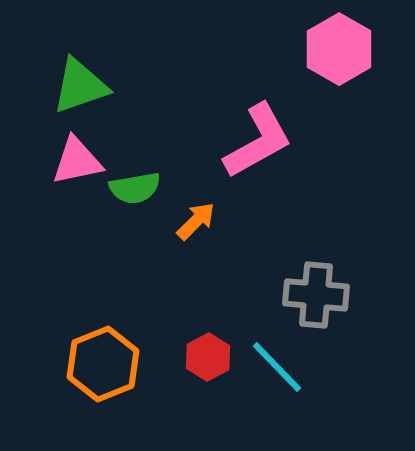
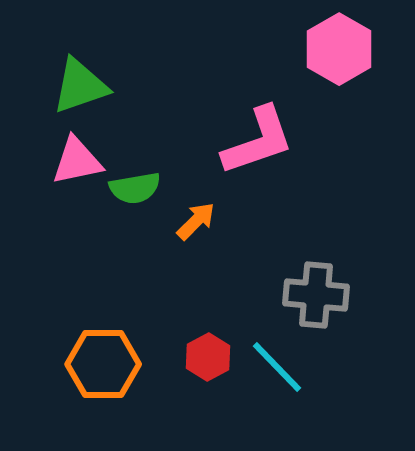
pink L-shape: rotated 10 degrees clockwise
orange hexagon: rotated 22 degrees clockwise
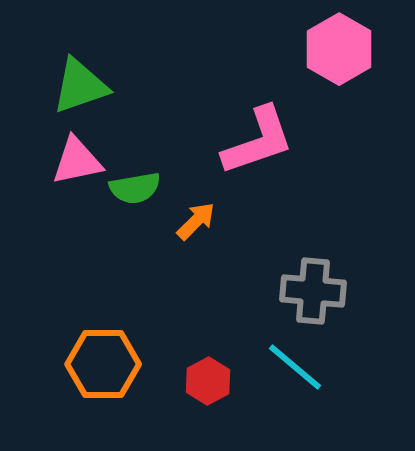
gray cross: moved 3 px left, 4 px up
red hexagon: moved 24 px down
cyan line: moved 18 px right; rotated 6 degrees counterclockwise
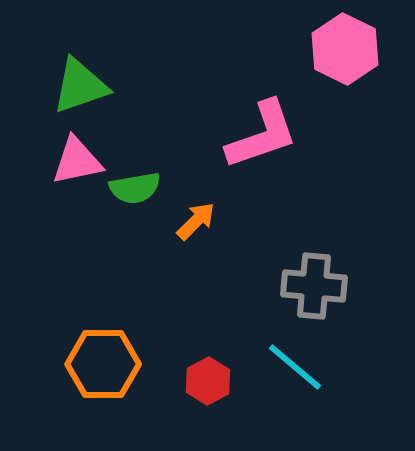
pink hexagon: moved 6 px right; rotated 4 degrees counterclockwise
pink L-shape: moved 4 px right, 6 px up
gray cross: moved 1 px right, 5 px up
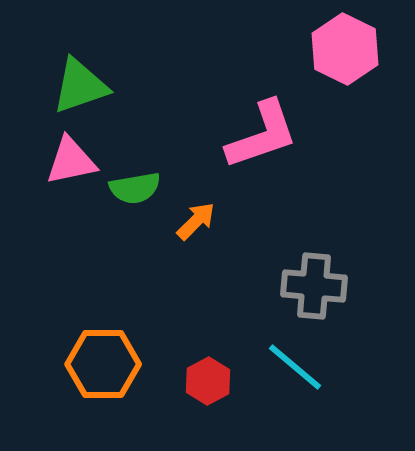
pink triangle: moved 6 px left
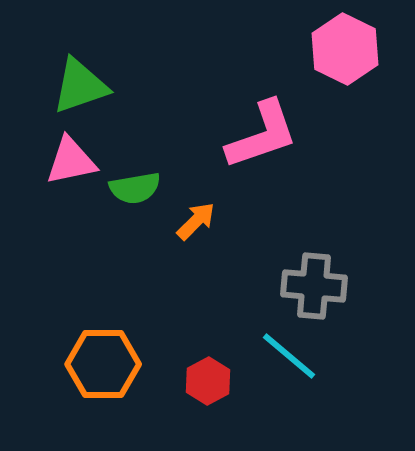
cyan line: moved 6 px left, 11 px up
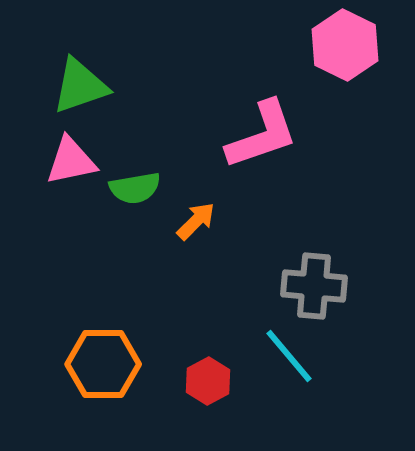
pink hexagon: moved 4 px up
cyan line: rotated 10 degrees clockwise
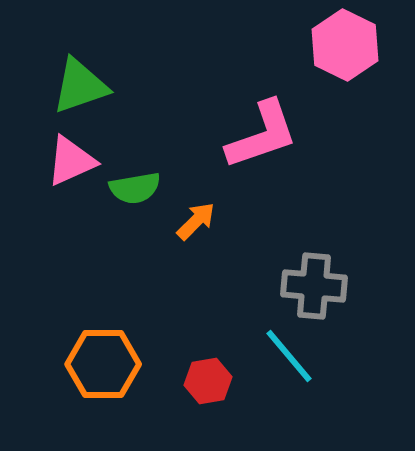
pink triangle: rotated 12 degrees counterclockwise
red hexagon: rotated 18 degrees clockwise
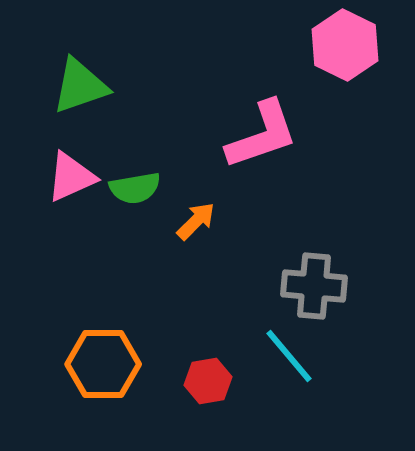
pink triangle: moved 16 px down
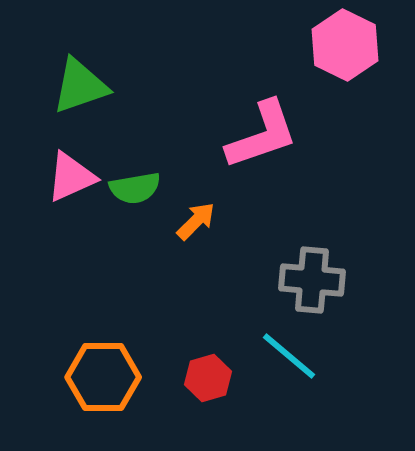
gray cross: moved 2 px left, 6 px up
cyan line: rotated 10 degrees counterclockwise
orange hexagon: moved 13 px down
red hexagon: moved 3 px up; rotated 6 degrees counterclockwise
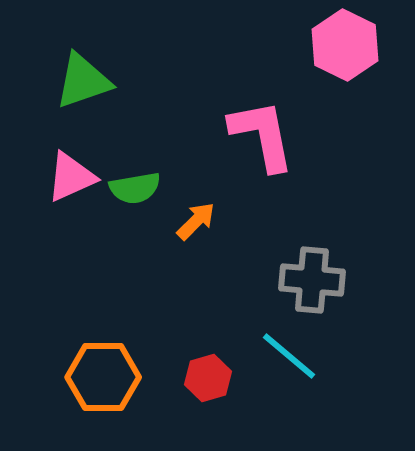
green triangle: moved 3 px right, 5 px up
pink L-shape: rotated 82 degrees counterclockwise
